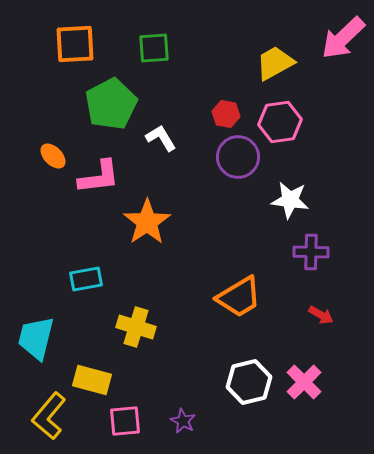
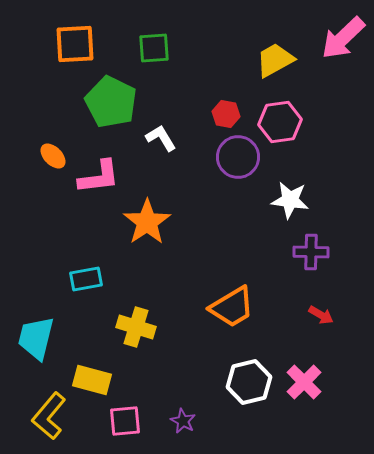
yellow trapezoid: moved 3 px up
green pentagon: moved 2 px up; rotated 18 degrees counterclockwise
orange trapezoid: moved 7 px left, 10 px down
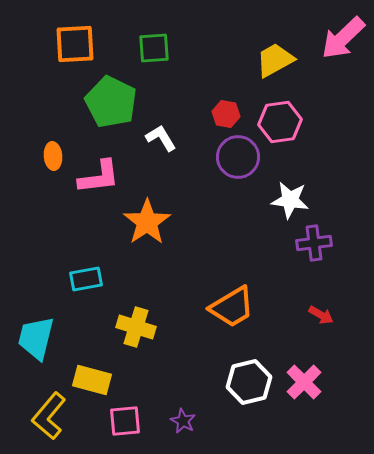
orange ellipse: rotated 40 degrees clockwise
purple cross: moved 3 px right, 9 px up; rotated 8 degrees counterclockwise
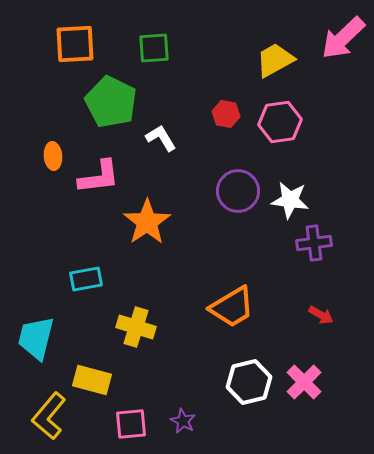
purple circle: moved 34 px down
pink square: moved 6 px right, 3 px down
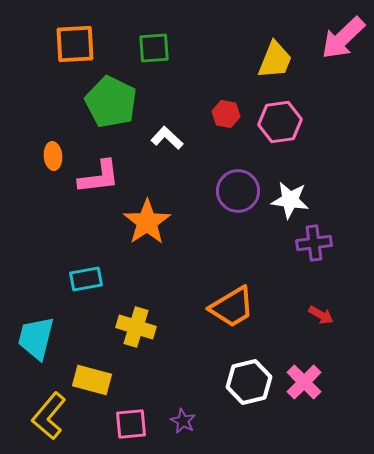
yellow trapezoid: rotated 141 degrees clockwise
white L-shape: moved 6 px right; rotated 16 degrees counterclockwise
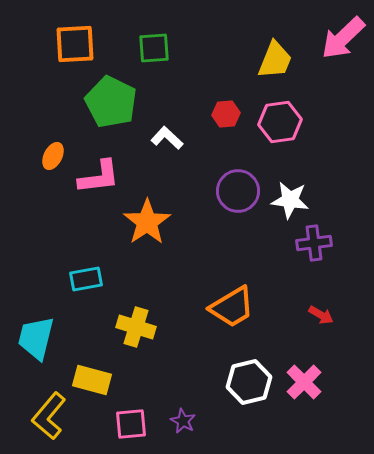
red hexagon: rotated 16 degrees counterclockwise
orange ellipse: rotated 32 degrees clockwise
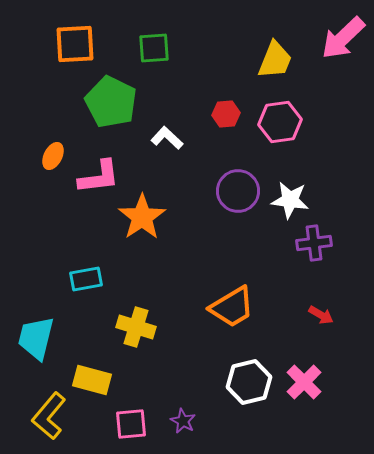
orange star: moved 5 px left, 5 px up
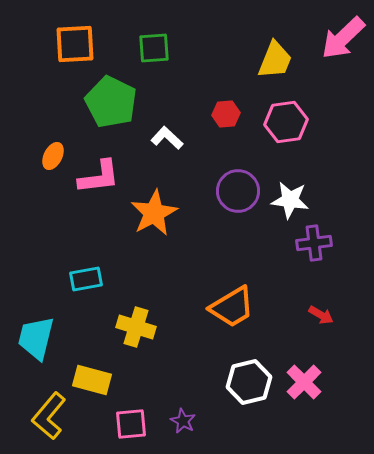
pink hexagon: moved 6 px right
orange star: moved 12 px right, 4 px up; rotated 6 degrees clockwise
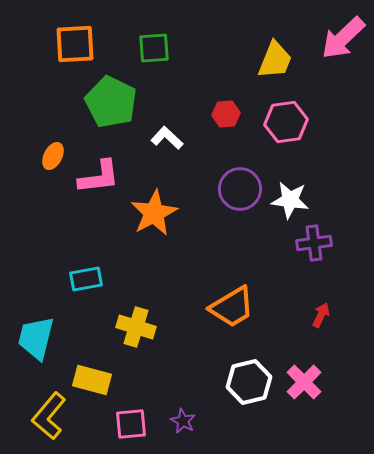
purple circle: moved 2 px right, 2 px up
red arrow: rotated 95 degrees counterclockwise
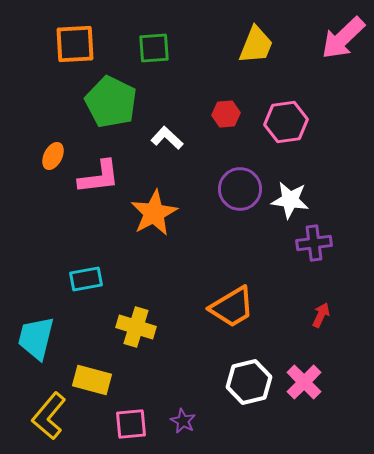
yellow trapezoid: moved 19 px left, 15 px up
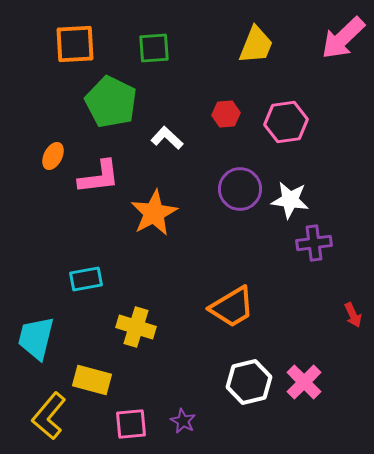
red arrow: moved 32 px right; rotated 130 degrees clockwise
